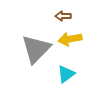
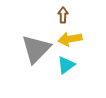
brown arrow: moved 1 px up; rotated 91 degrees clockwise
cyan triangle: moved 9 px up
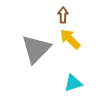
yellow arrow: rotated 55 degrees clockwise
cyan triangle: moved 7 px right, 18 px down; rotated 18 degrees clockwise
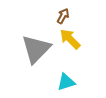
brown arrow: moved 1 px down; rotated 28 degrees clockwise
cyan triangle: moved 7 px left, 1 px up
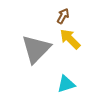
cyan triangle: moved 2 px down
